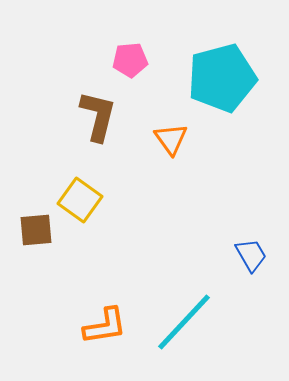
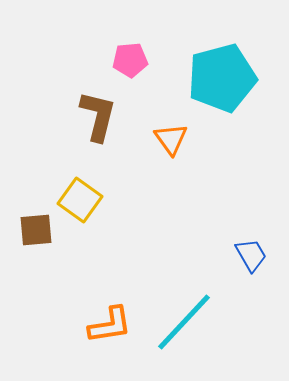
orange L-shape: moved 5 px right, 1 px up
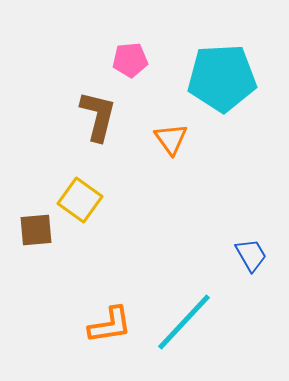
cyan pentagon: rotated 12 degrees clockwise
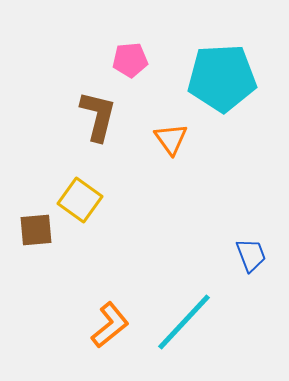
blue trapezoid: rotated 9 degrees clockwise
orange L-shape: rotated 30 degrees counterclockwise
